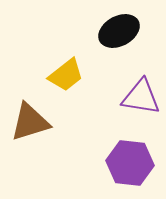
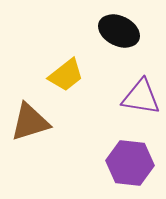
black ellipse: rotated 54 degrees clockwise
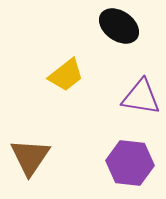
black ellipse: moved 5 px up; rotated 9 degrees clockwise
brown triangle: moved 35 px down; rotated 39 degrees counterclockwise
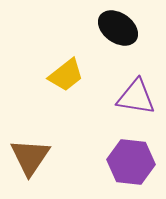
black ellipse: moved 1 px left, 2 px down
purple triangle: moved 5 px left
purple hexagon: moved 1 px right, 1 px up
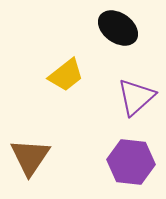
purple triangle: rotated 51 degrees counterclockwise
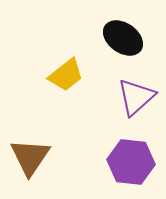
black ellipse: moved 5 px right, 10 px down
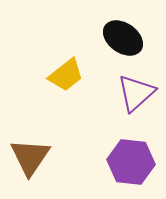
purple triangle: moved 4 px up
